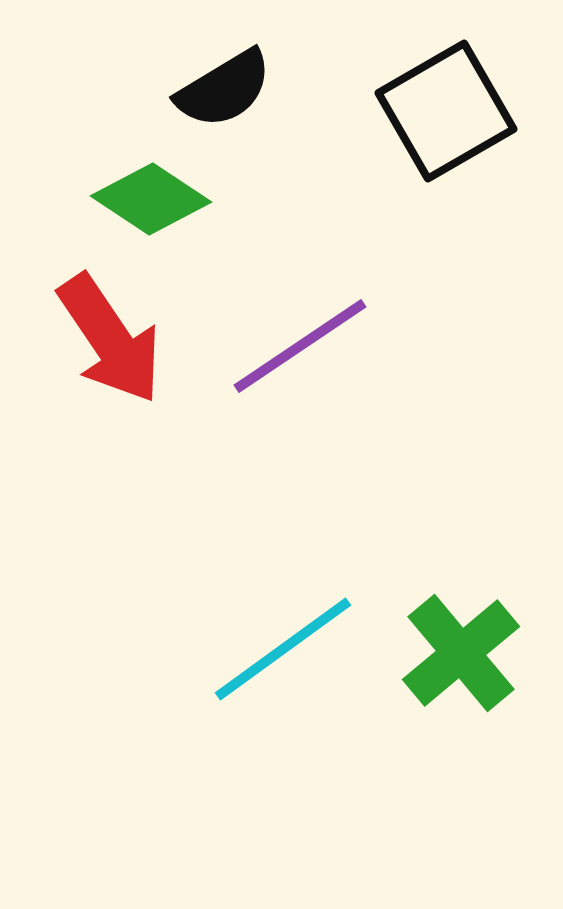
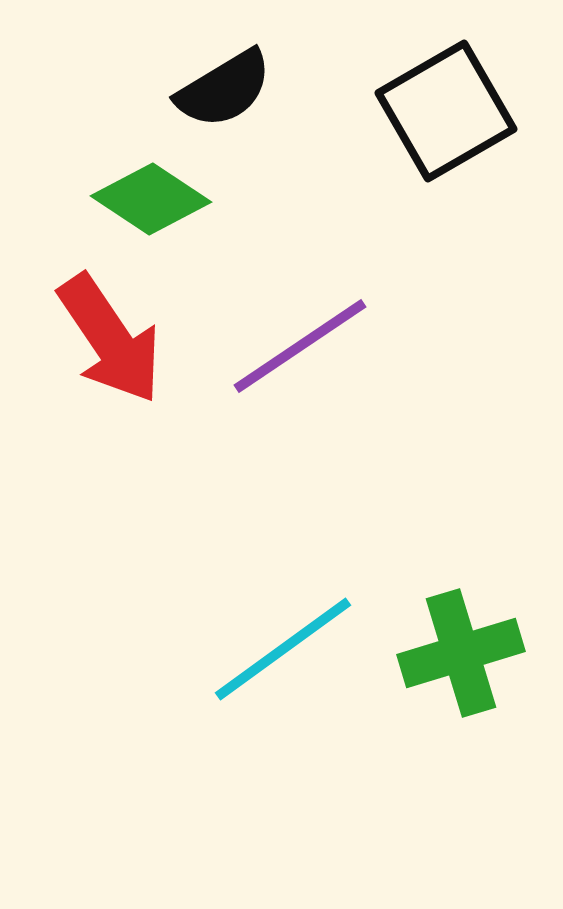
green cross: rotated 23 degrees clockwise
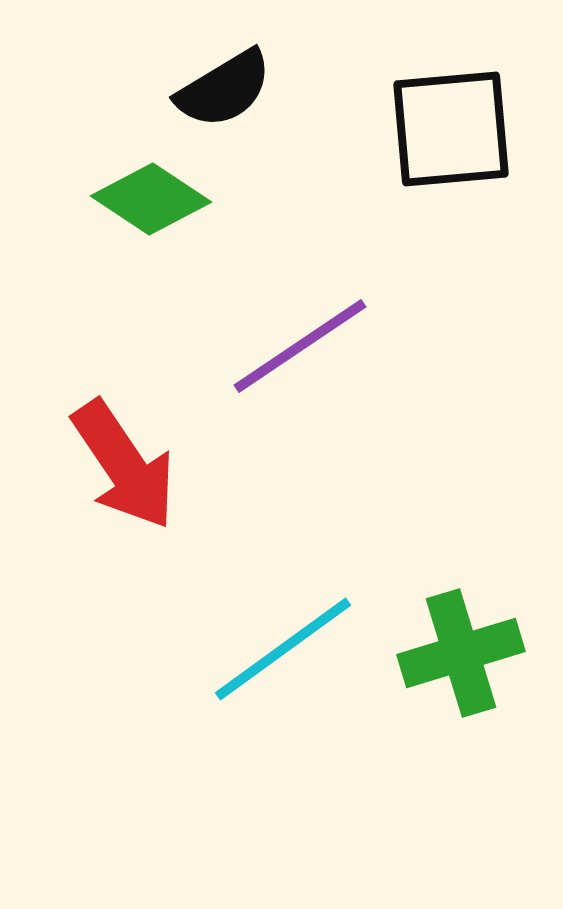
black square: moved 5 px right, 18 px down; rotated 25 degrees clockwise
red arrow: moved 14 px right, 126 px down
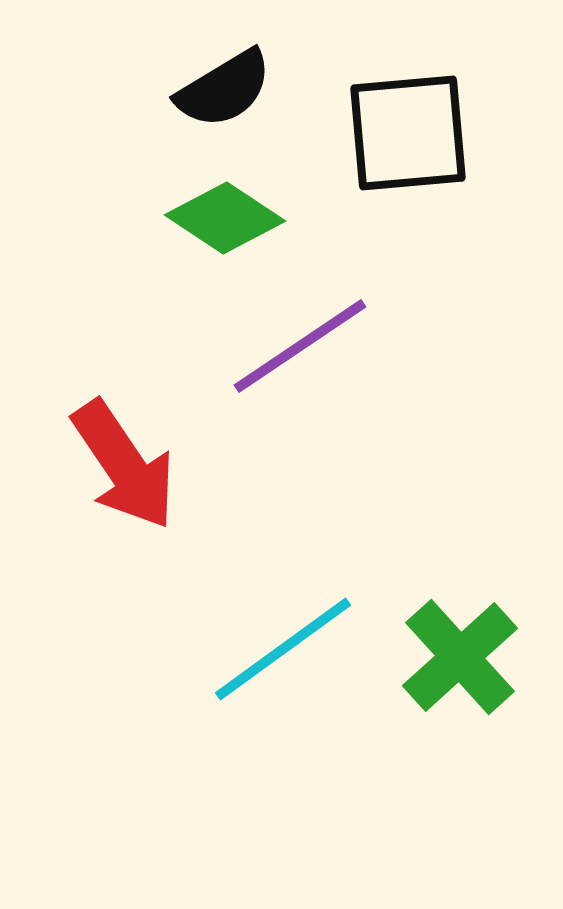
black square: moved 43 px left, 4 px down
green diamond: moved 74 px right, 19 px down
green cross: moved 1 px left, 4 px down; rotated 25 degrees counterclockwise
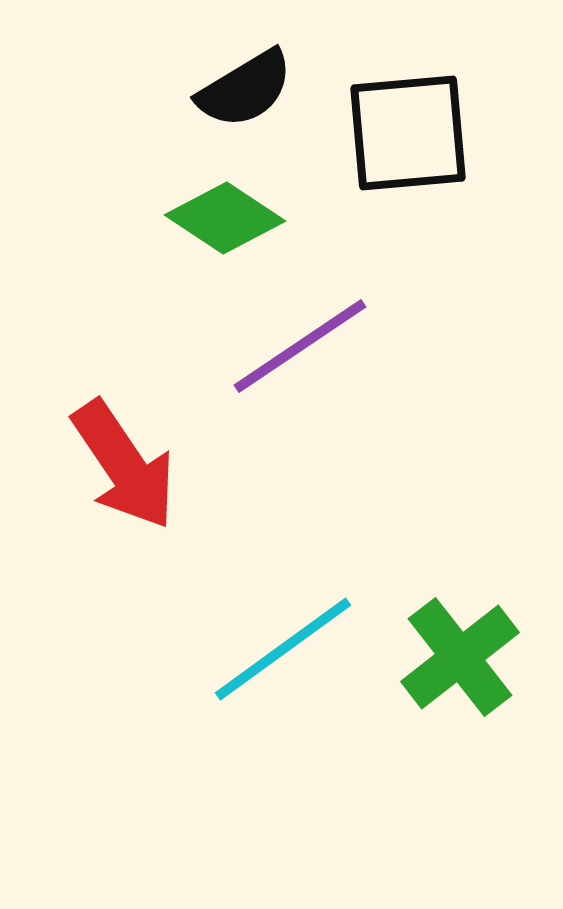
black semicircle: moved 21 px right
green cross: rotated 4 degrees clockwise
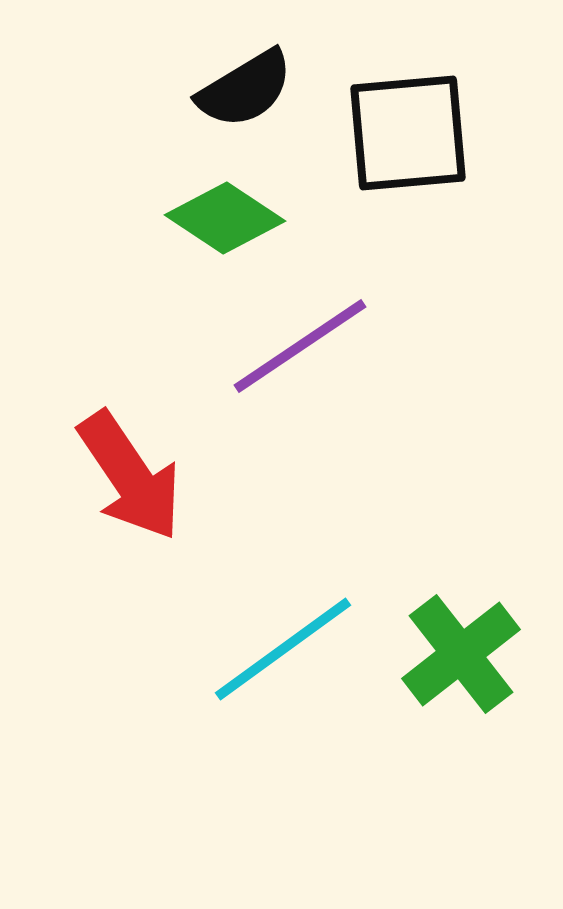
red arrow: moved 6 px right, 11 px down
green cross: moved 1 px right, 3 px up
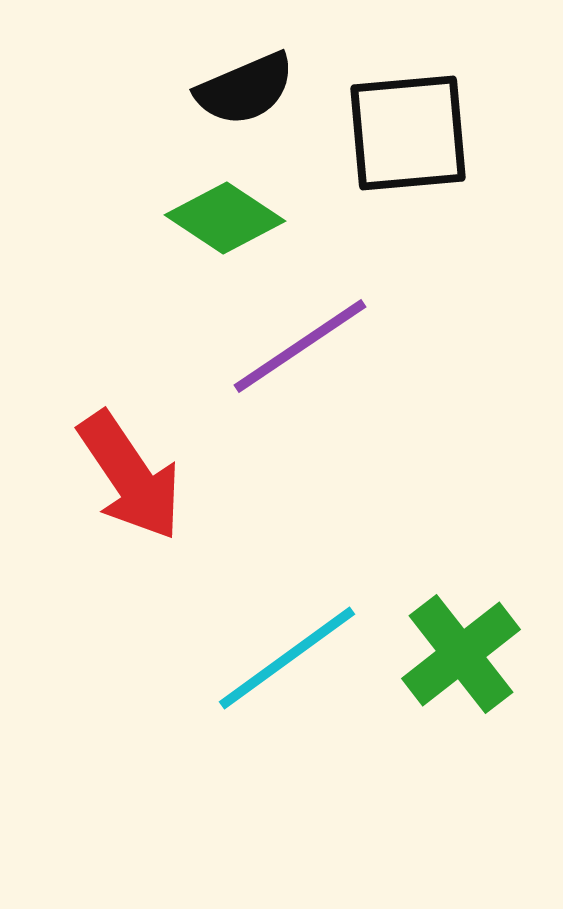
black semicircle: rotated 8 degrees clockwise
cyan line: moved 4 px right, 9 px down
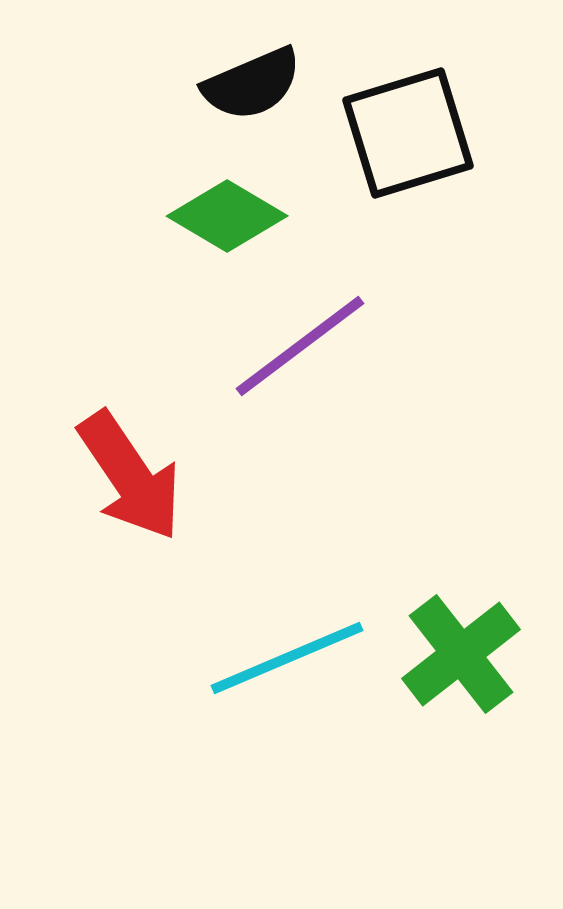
black semicircle: moved 7 px right, 5 px up
black square: rotated 12 degrees counterclockwise
green diamond: moved 2 px right, 2 px up; rotated 3 degrees counterclockwise
purple line: rotated 3 degrees counterclockwise
cyan line: rotated 13 degrees clockwise
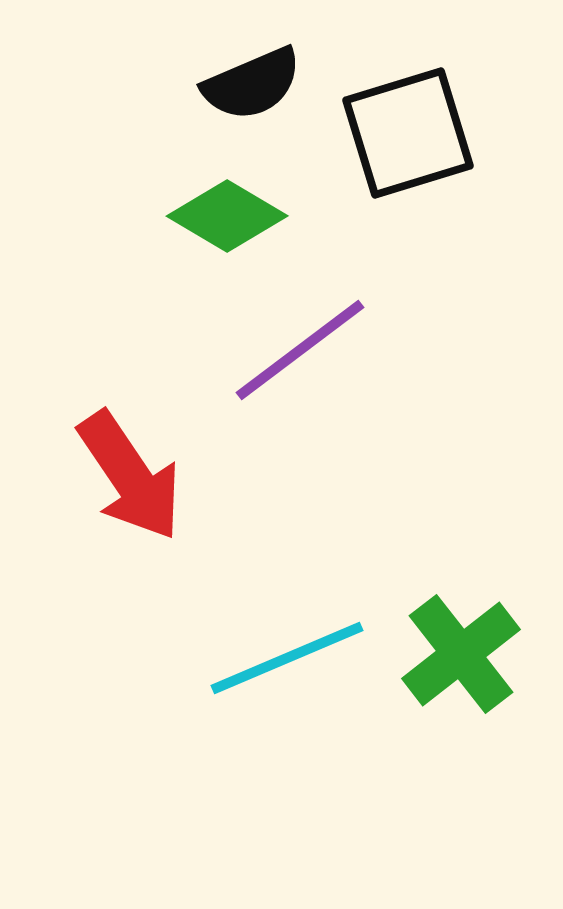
purple line: moved 4 px down
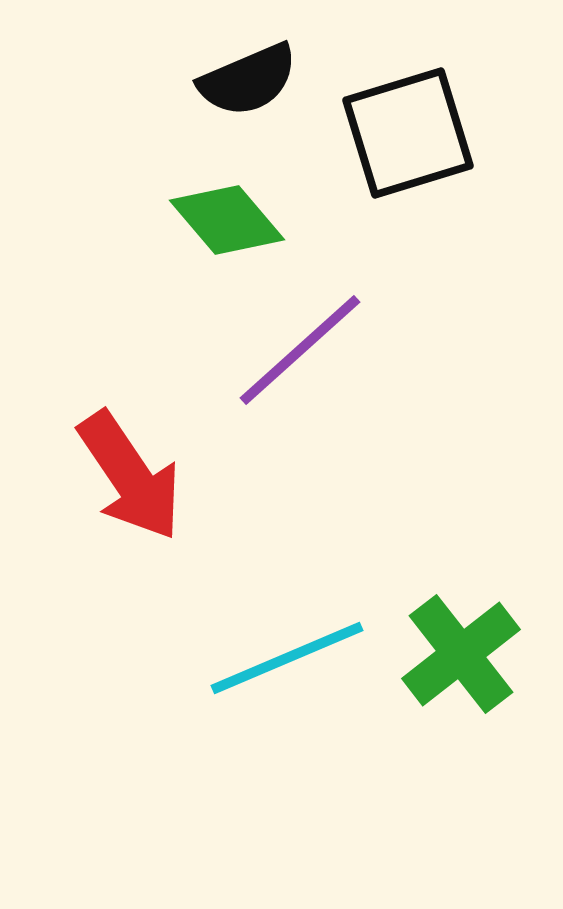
black semicircle: moved 4 px left, 4 px up
green diamond: moved 4 px down; rotated 19 degrees clockwise
purple line: rotated 5 degrees counterclockwise
